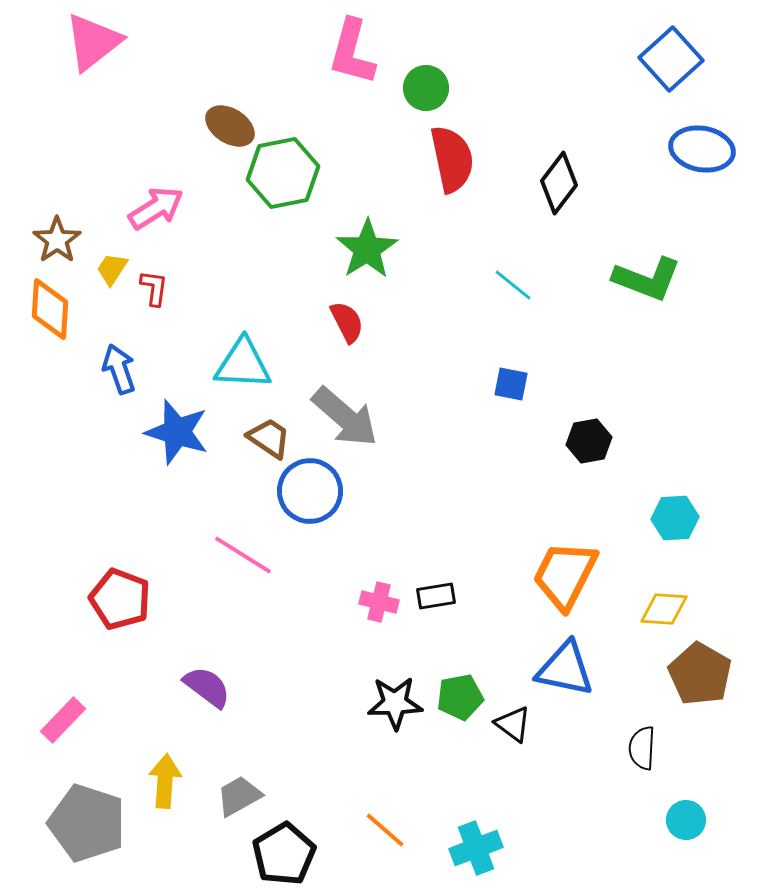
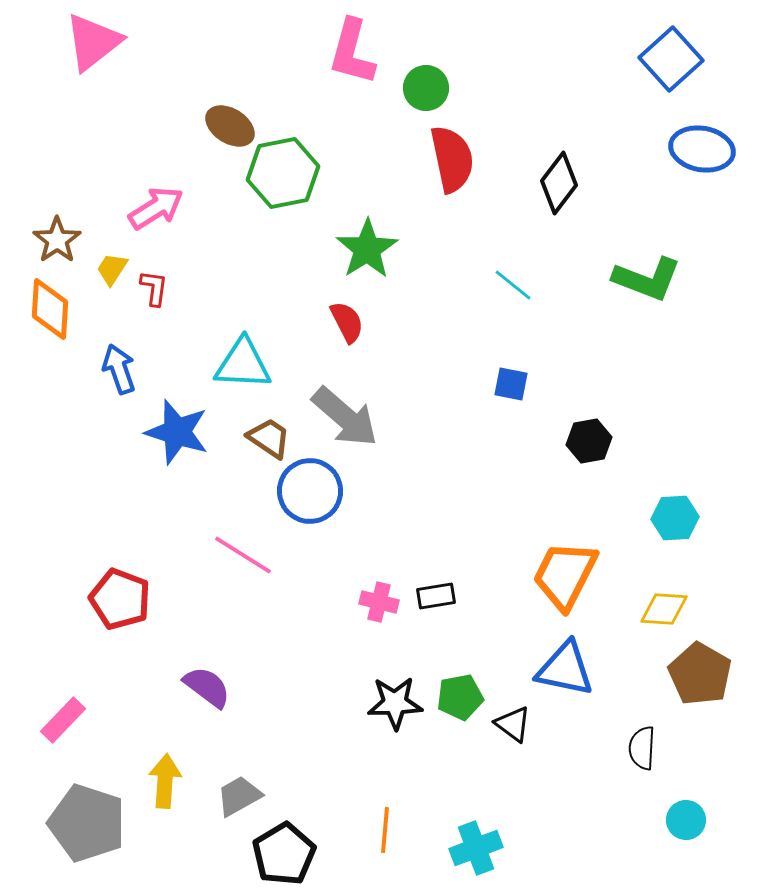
orange line at (385, 830): rotated 54 degrees clockwise
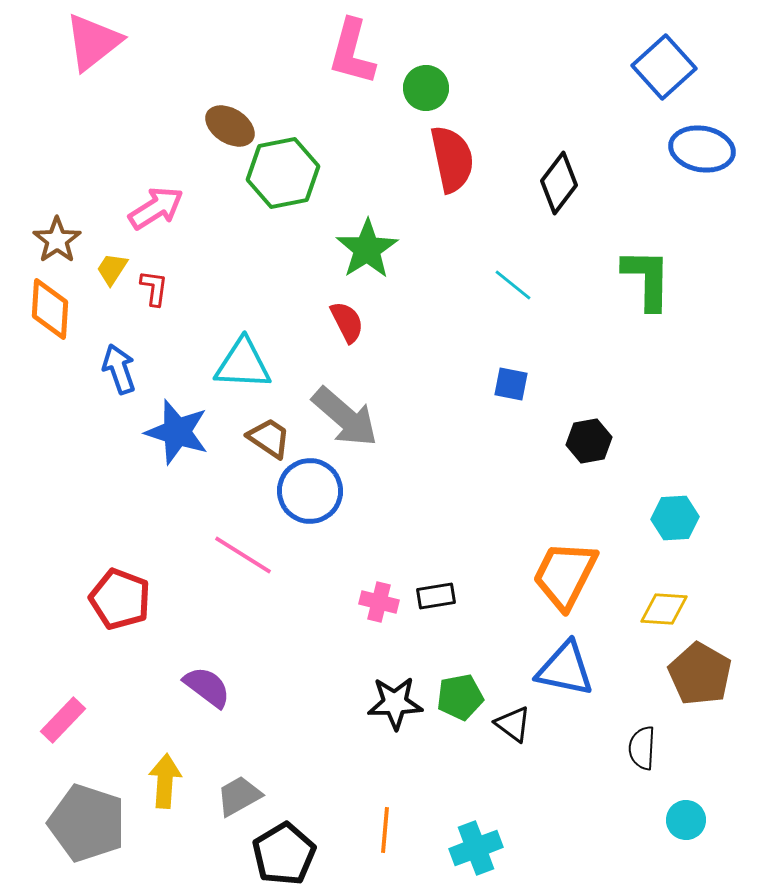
blue square at (671, 59): moved 7 px left, 8 px down
green L-shape at (647, 279): rotated 110 degrees counterclockwise
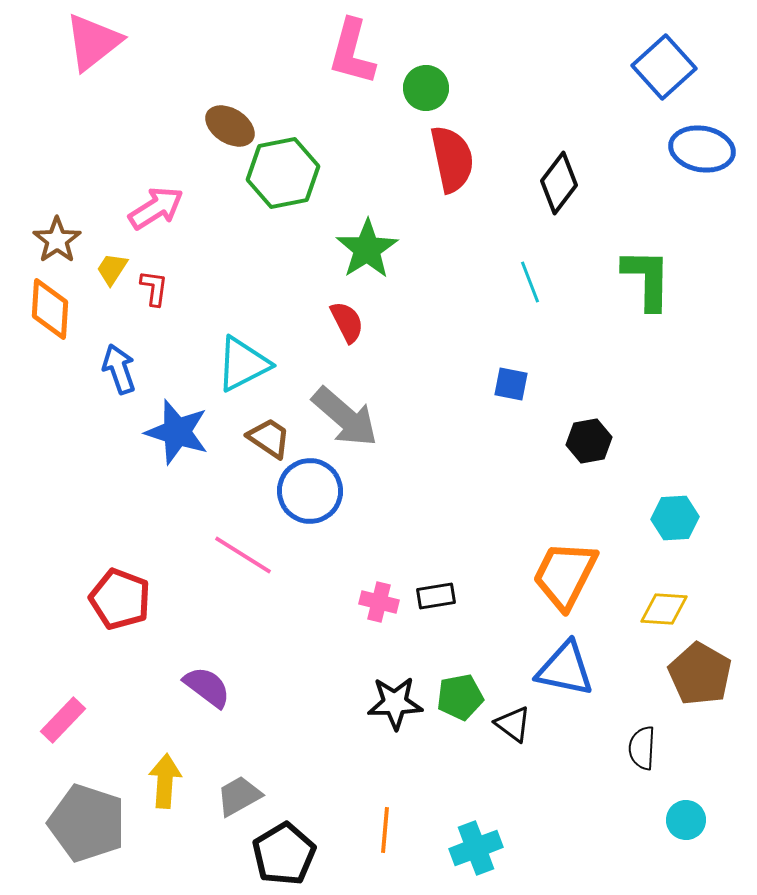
cyan line at (513, 285): moved 17 px right, 3 px up; rotated 30 degrees clockwise
cyan triangle at (243, 364): rotated 30 degrees counterclockwise
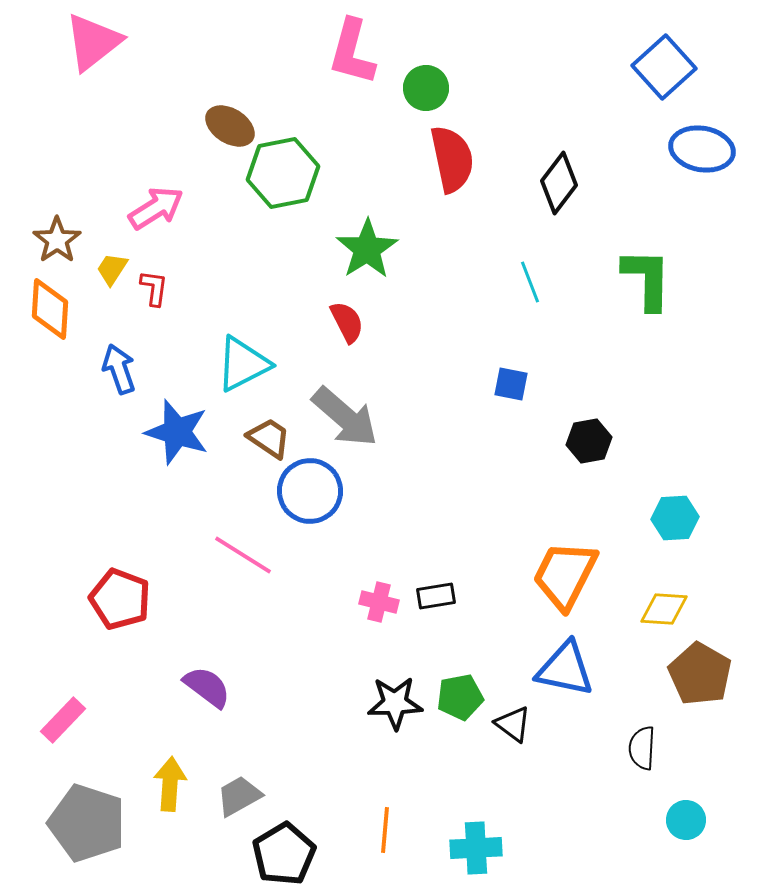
yellow arrow at (165, 781): moved 5 px right, 3 px down
cyan cross at (476, 848): rotated 18 degrees clockwise
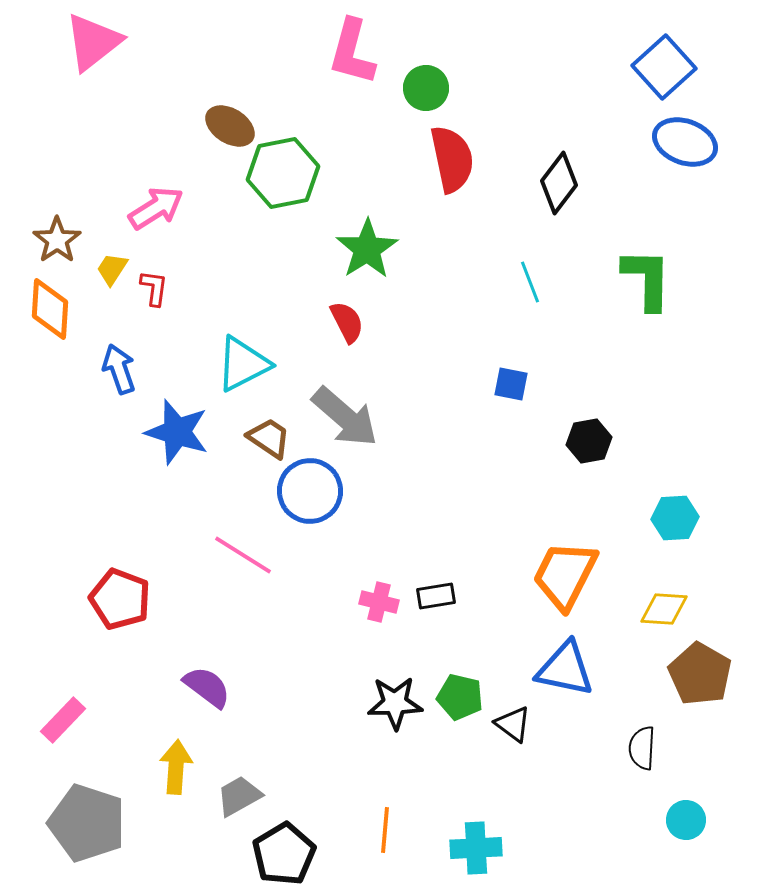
blue ellipse at (702, 149): moved 17 px left, 7 px up; rotated 10 degrees clockwise
green pentagon at (460, 697): rotated 24 degrees clockwise
yellow arrow at (170, 784): moved 6 px right, 17 px up
